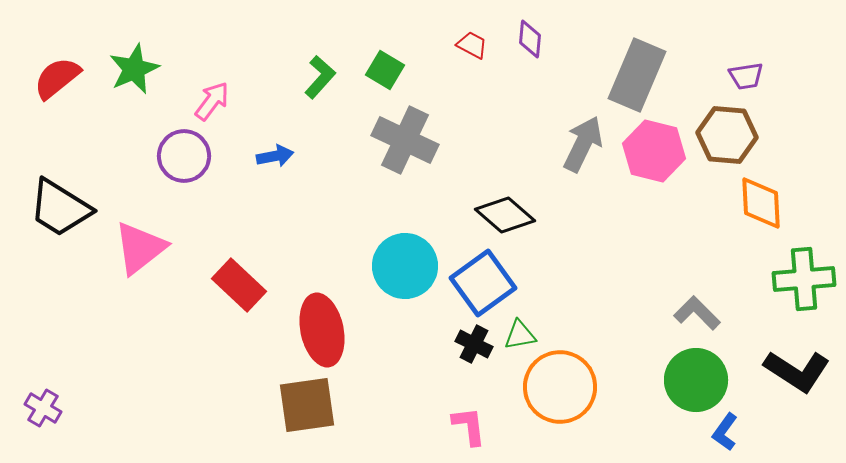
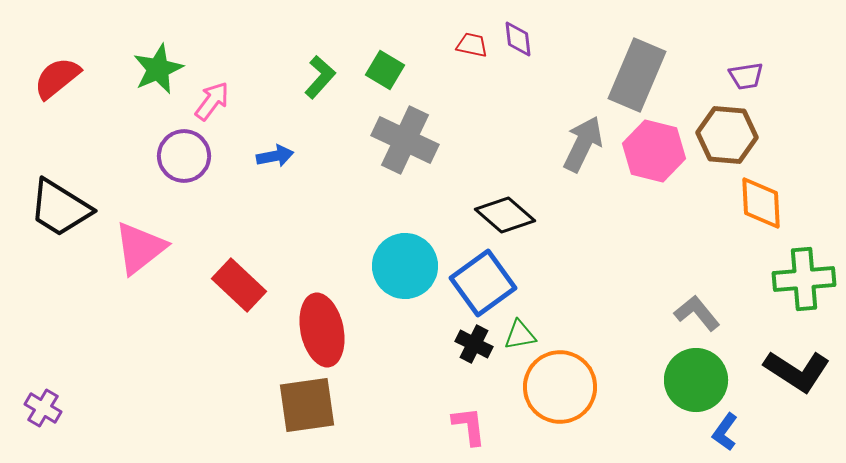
purple diamond: moved 12 px left; rotated 12 degrees counterclockwise
red trapezoid: rotated 16 degrees counterclockwise
green star: moved 24 px right
gray L-shape: rotated 6 degrees clockwise
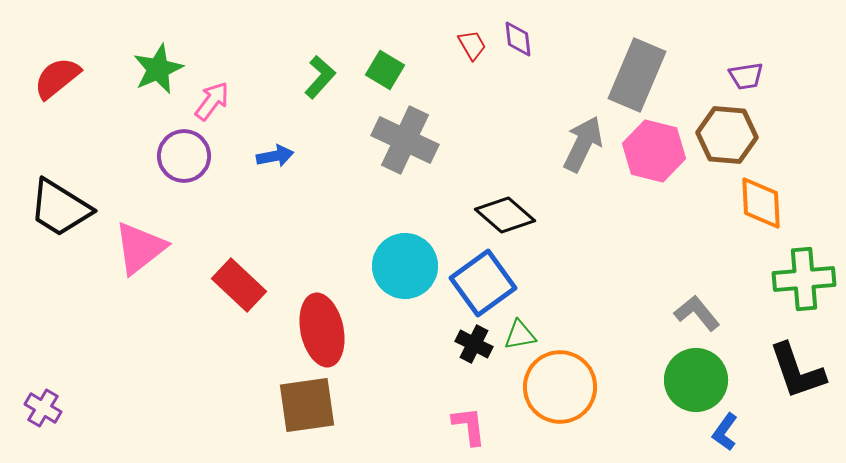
red trapezoid: rotated 48 degrees clockwise
black L-shape: rotated 38 degrees clockwise
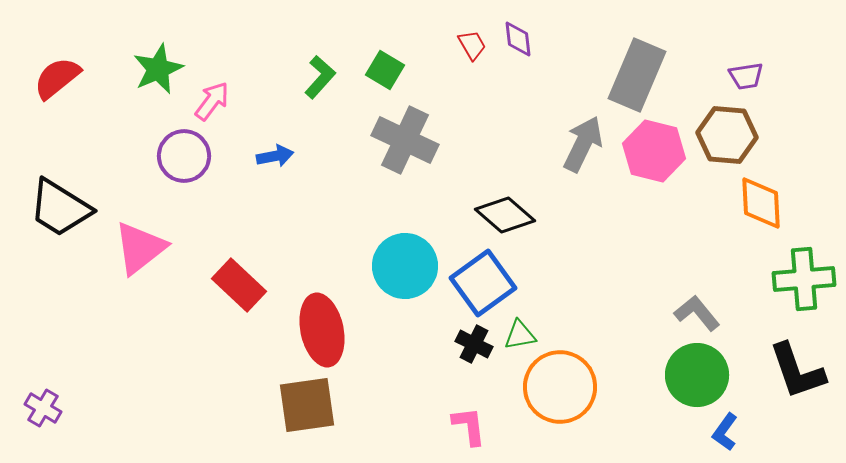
green circle: moved 1 px right, 5 px up
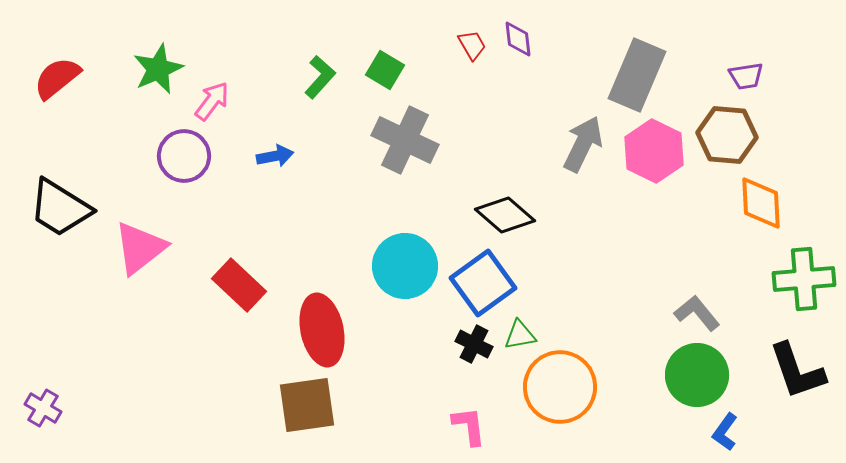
pink hexagon: rotated 12 degrees clockwise
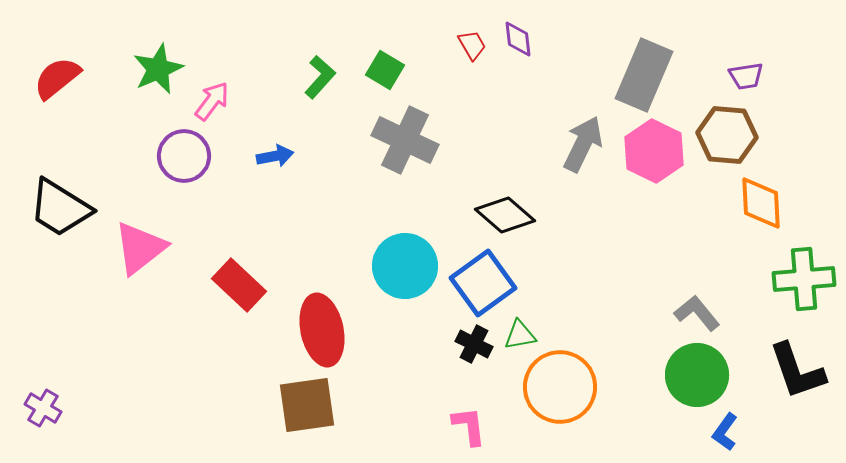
gray rectangle: moved 7 px right
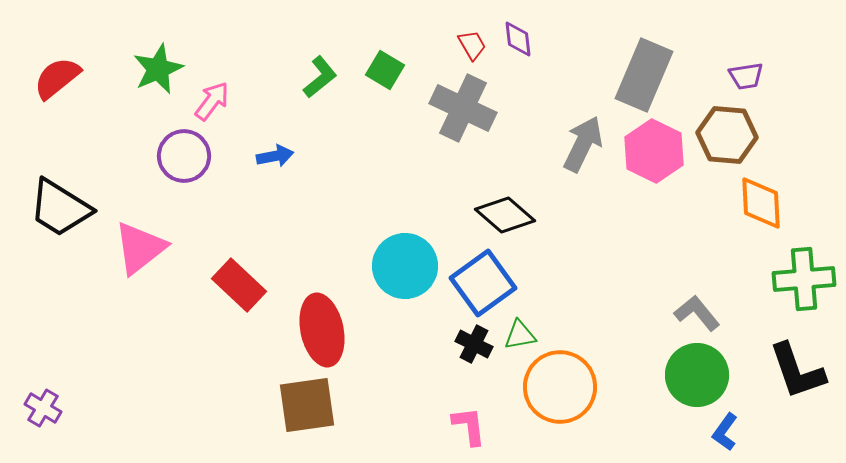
green L-shape: rotated 9 degrees clockwise
gray cross: moved 58 px right, 32 px up
